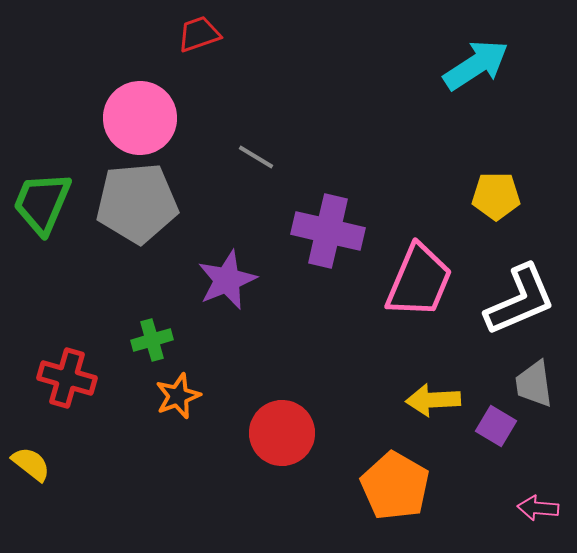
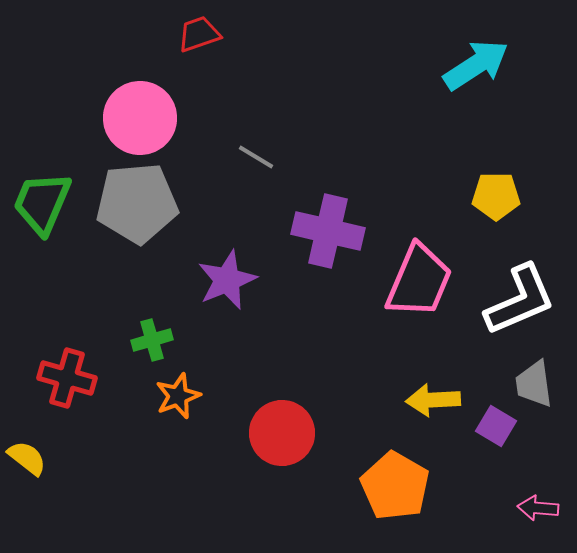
yellow semicircle: moved 4 px left, 6 px up
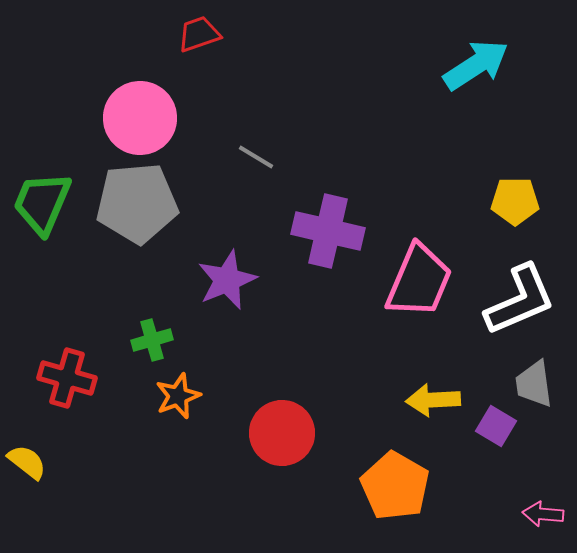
yellow pentagon: moved 19 px right, 5 px down
yellow semicircle: moved 4 px down
pink arrow: moved 5 px right, 6 px down
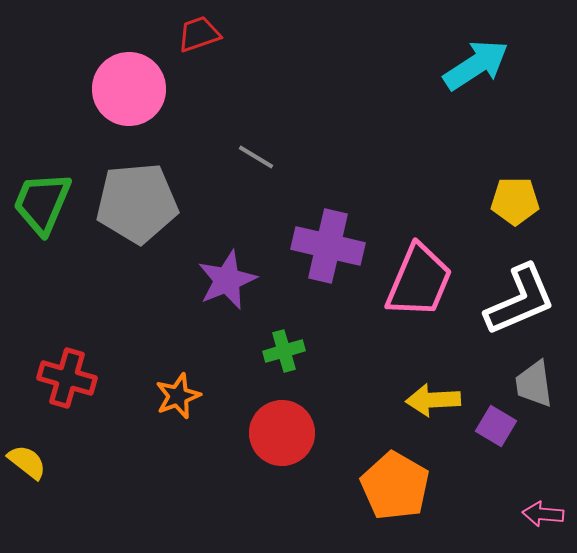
pink circle: moved 11 px left, 29 px up
purple cross: moved 15 px down
green cross: moved 132 px right, 11 px down
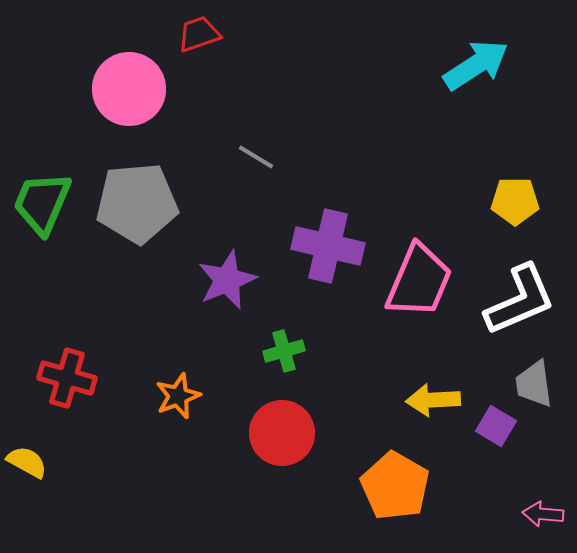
yellow semicircle: rotated 9 degrees counterclockwise
